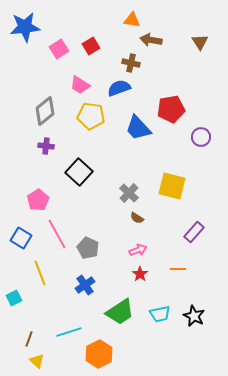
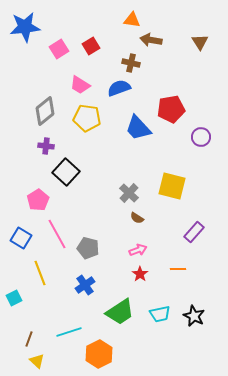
yellow pentagon: moved 4 px left, 2 px down
black square: moved 13 px left
gray pentagon: rotated 10 degrees counterclockwise
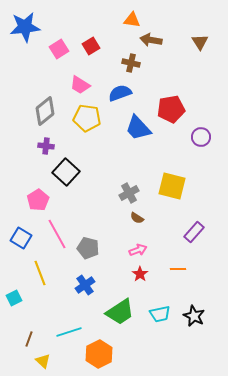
blue semicircle: moved 1 px right, 5 px down
gray cross: rotated 18 degrees clockwise
yellow triangle: moved 6 px right
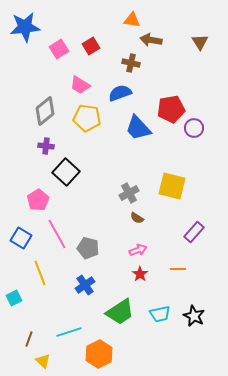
purple circle: moved 7 px left, 9 px up
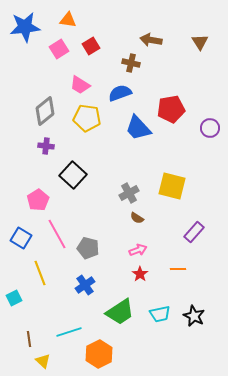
orange triangle: moved 64 px left
purple circle: moved 16 px right
black square: moved 7 px right, 3 px down
brown line: rotated 28 degrees counterclockwise
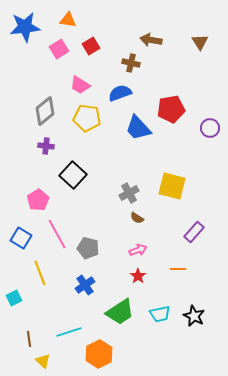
red star: moved 2 px left, 2 px down
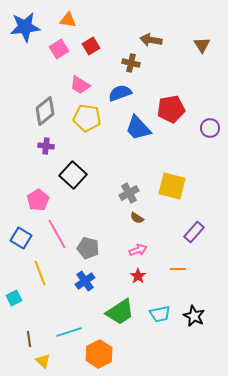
brown triangle: moved 2 px right, 3 px down
blue cross: moved 4 px up
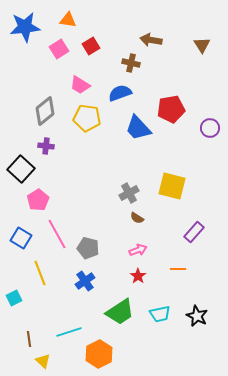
black square: moved 52 px left, 6 px up
black star: moved 3 px right
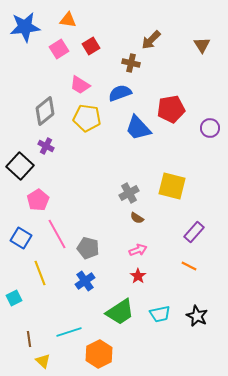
brown arrow: rotated 55 degrees counterclockwise
purple cross: rotated 21 degrees clockwise
black square: moved 1 px left, 3 px up
orange line: moved 11 px right, 3 px up; rotated 28 degrees clockwise
